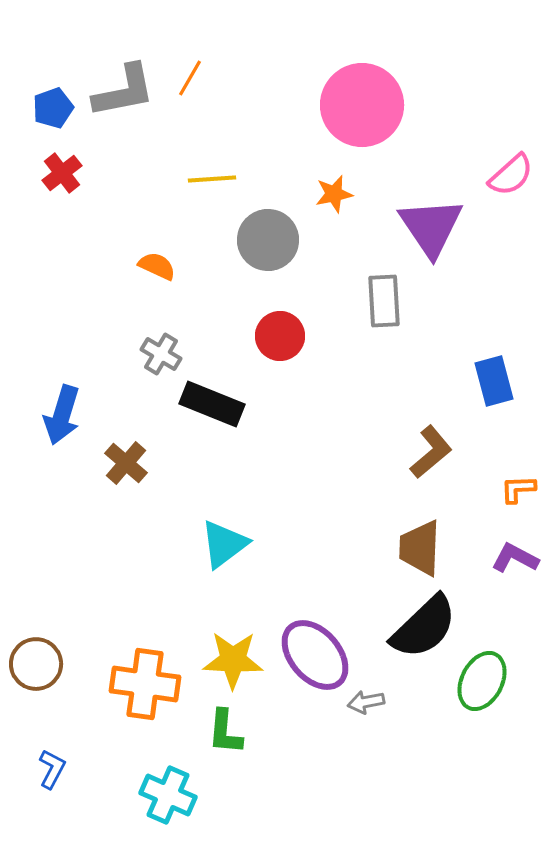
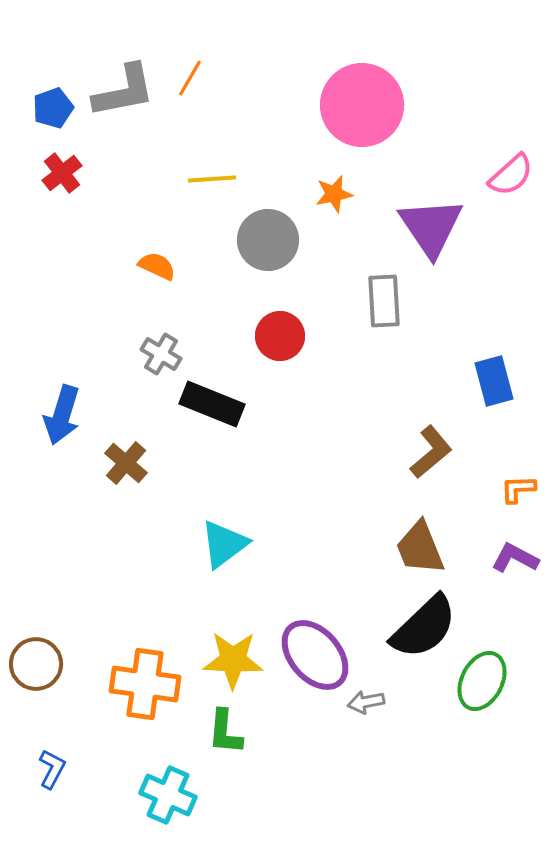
brown trapezoid: rotated 24 degrees counterclockwise
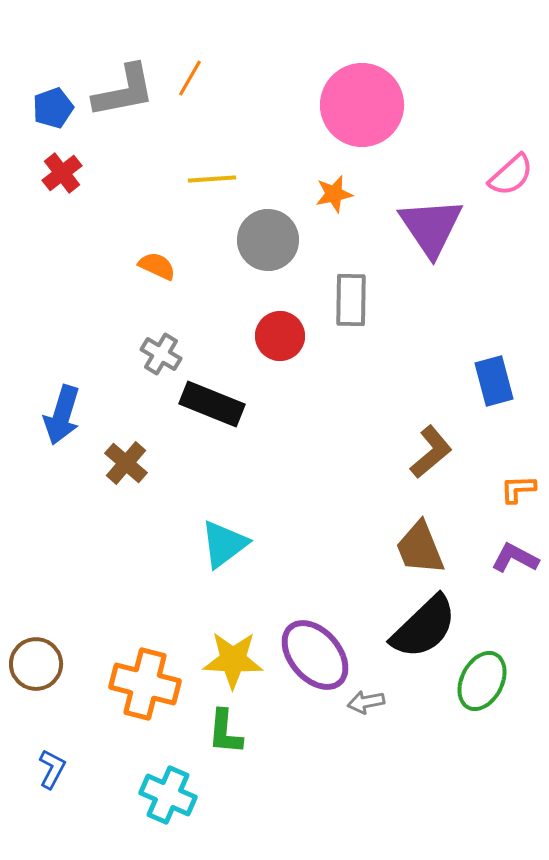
gray rectangle: moved 33 px left, 1 px up; rotated 4 degrees clockwise
orange cross: rotated 6 degrees clockwise
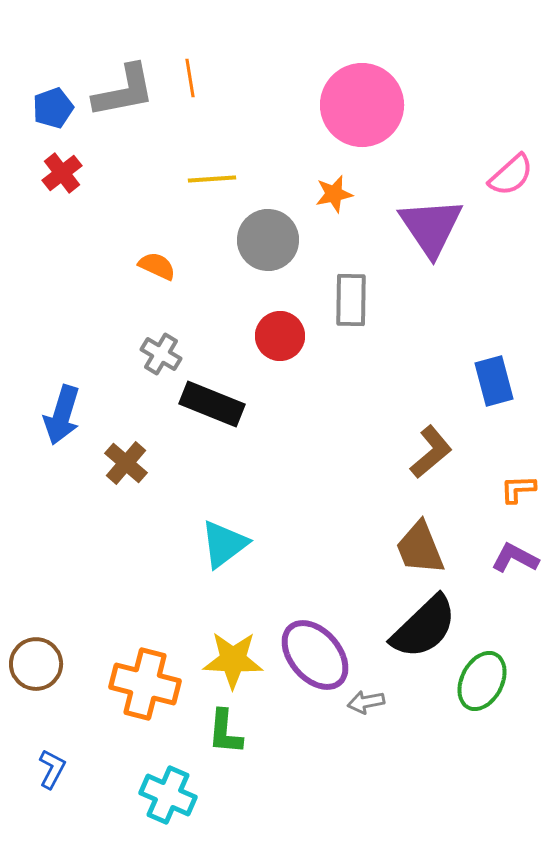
orange line: rotated 39 degrees counterclockwise
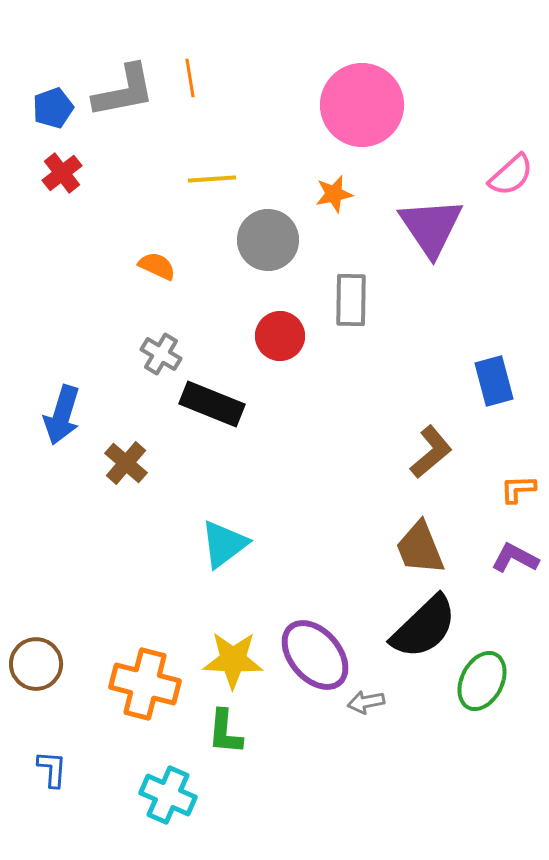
blue L-shape: rotated 24 degrees counterclockwise
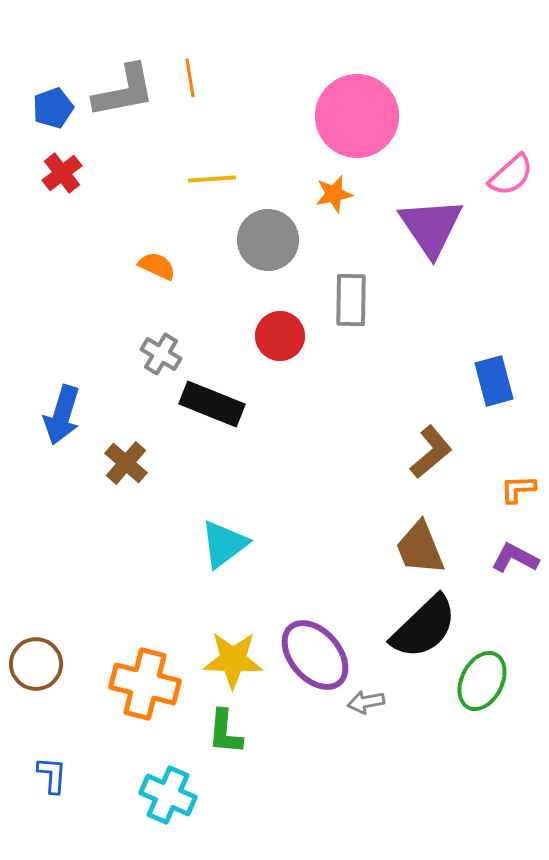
pink circle: moved 5 px left, 11 px down
blue L-shape: moved 6 px down
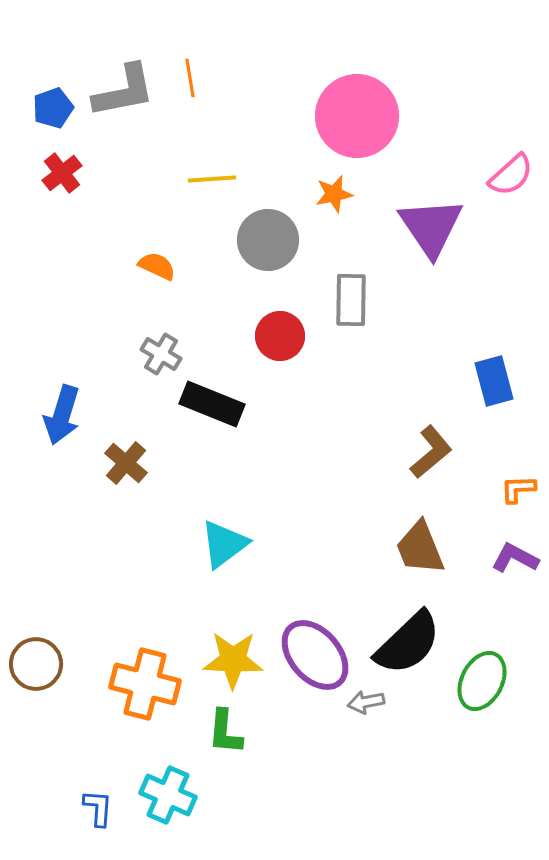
black semicircle: moved 16 px left, 16 px down
blue L-shape: moved 46 px right, 33 px down
